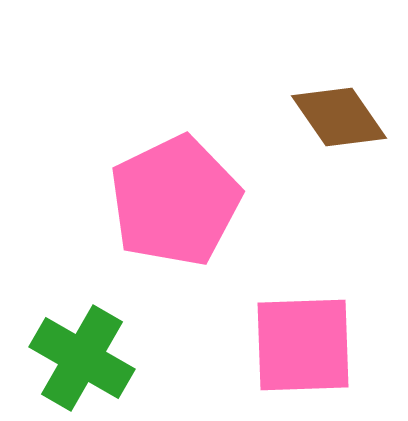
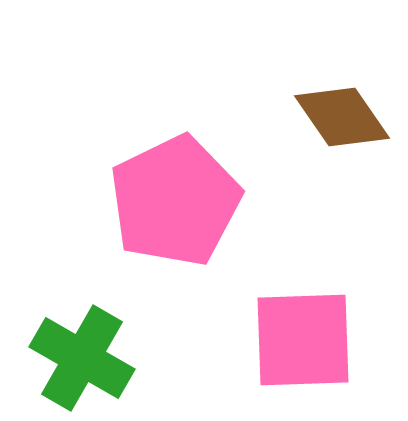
brown diamond: moved 3 px right
pink square: moved 5 px up
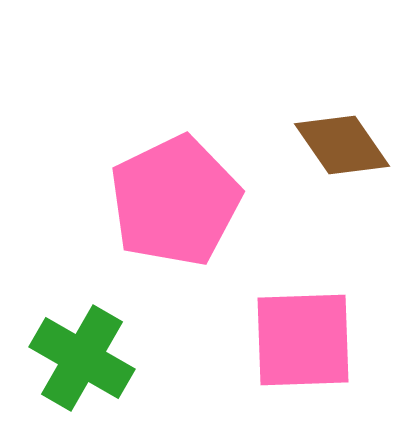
brown diamond: moved 28 px down
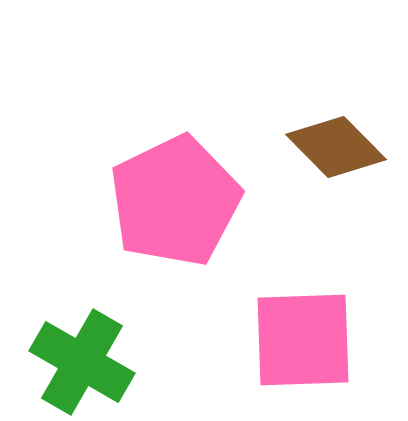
brown diamond: moved 6 px left, 2 px down; rotated 10 degrees counterclockwise
green cross: moved 4 px down
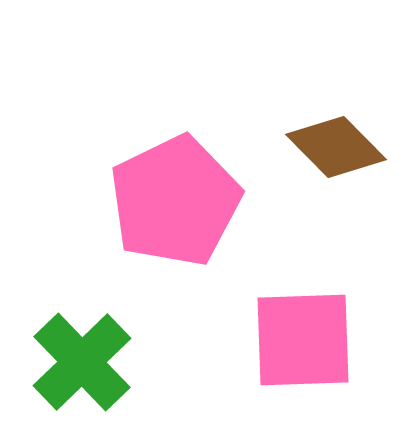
green cross: rotated 16 degrees clockwise
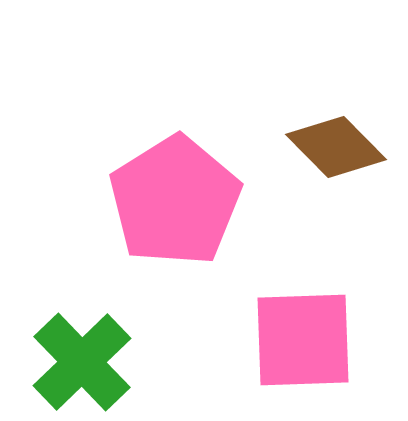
pink pentagon: rotated 6 degrees counterclockwise
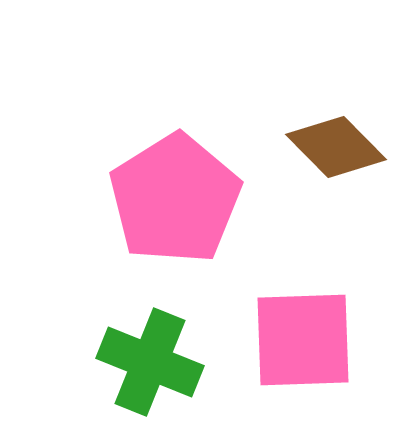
pink pentagon: moved 2 px up
green cross: moved 68 px right; rotated 24 degrees counterclockwise
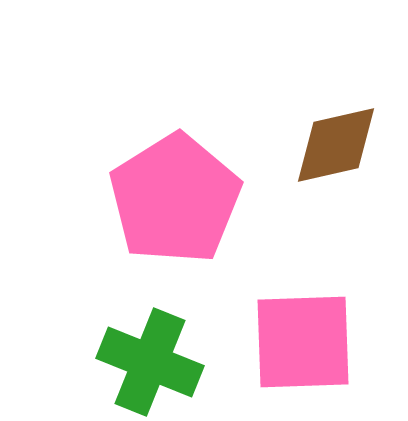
brown diamond: moved 2 px up; rotated 58 degrees counterclockwise
pink square: moved 2 px down
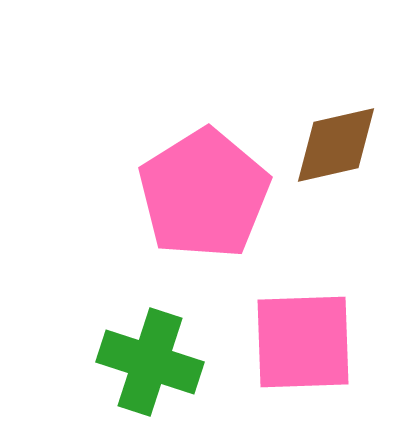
pink pentagon: moved 29 px right, 5 px up
green cross: rotated 4 degrees counterclockwise
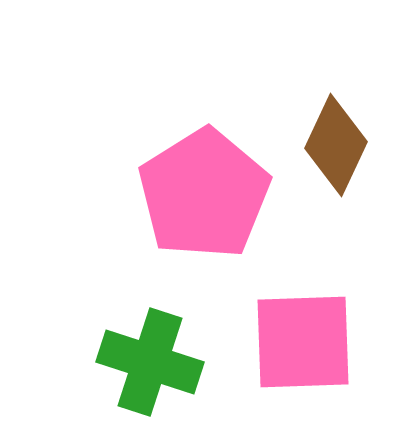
brown diamond: rotated 52 degrees counterclockwise
